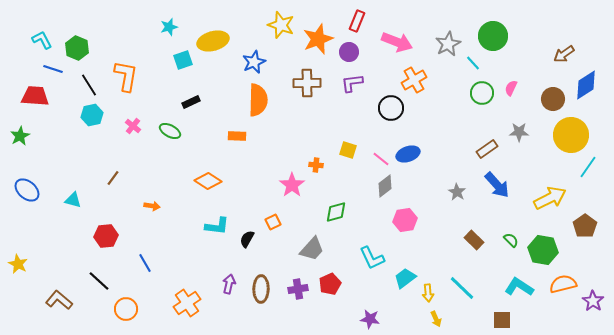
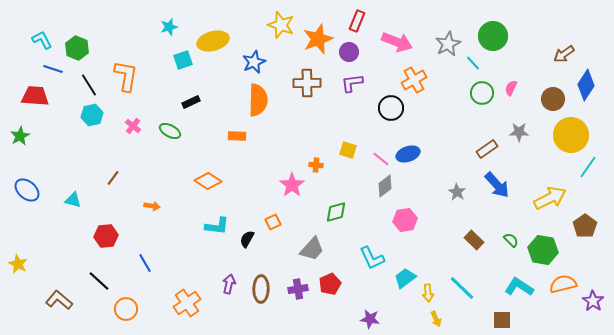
blue diamond at (586, 85): rotated 24 degrees counterclockwise
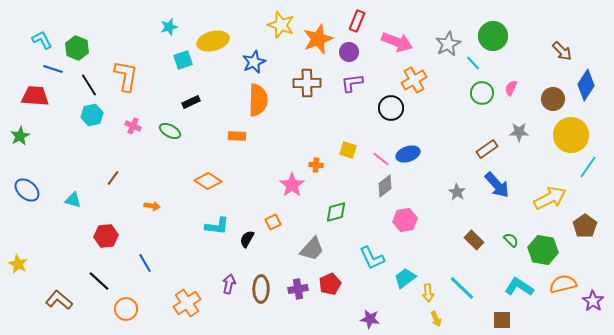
brown arrow at (564, 54): moved 2 px left, 3 px up; rotated 100 degrees counterclockwise
pink cross at (133, 126): rotated 14 degrees counterclockwise
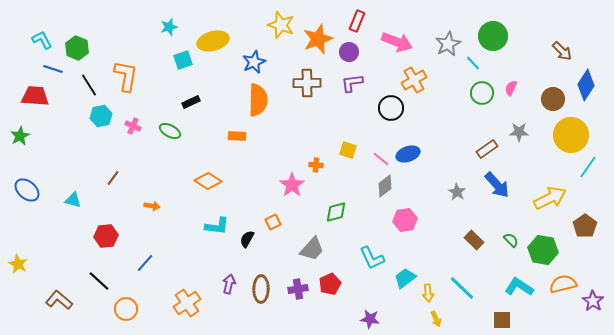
cyan hexagon at (92, 115): moved 9 px right, 1 px down
blue line at (145, 263): rotated 72 degrees clockwise
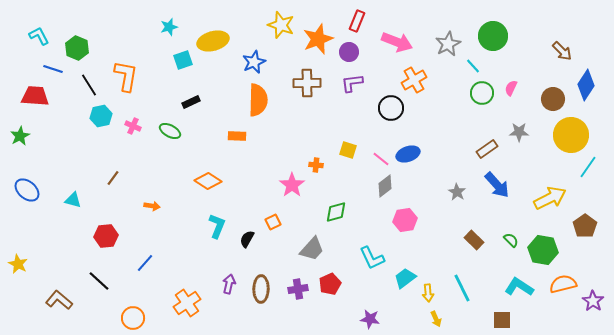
cyan L-shape at (42, 40): moved 3 px left, 4 px up
cyan line at (473, 63): moved 3 px down
cyan L-shape at (217, 226): rotated 75 degrees counterclockwise
cyan line at (462, 288): rotated 20 degrees clockwise
orange circle at (126, 309): moved 7 px right, 9 px down
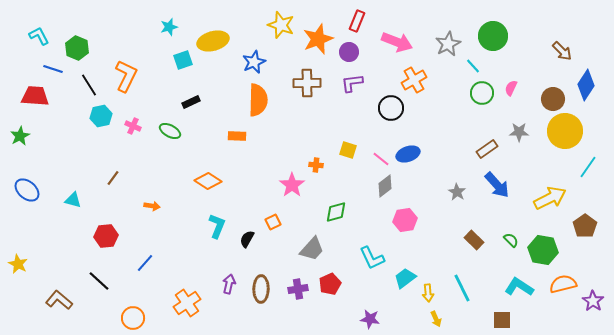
orange L-shape at (126, 76): rotated 16 degrees clockwise
yellow circle at (571, 135): moved 6 px left, 4 px up
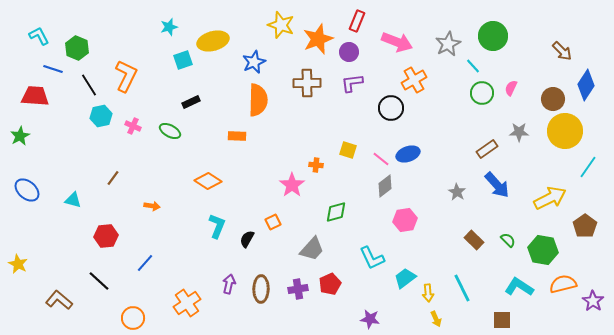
green semicircle at (511, 240): moved 3 px left
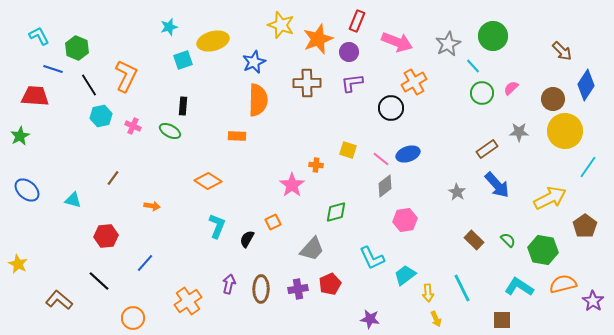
orange cross at (414, 80): moved 2 px down
pink semicircle at (511, 88): rotated 21 degrees clockwise
black rectangle at (191, 102): moved 8 px left, 4 px down; rotated 60 degrees counterclockwise
cyan trapezoid at (405, 278): moved 3 px up
orange cross at (187, 303): moved 1 px right, 2 px up
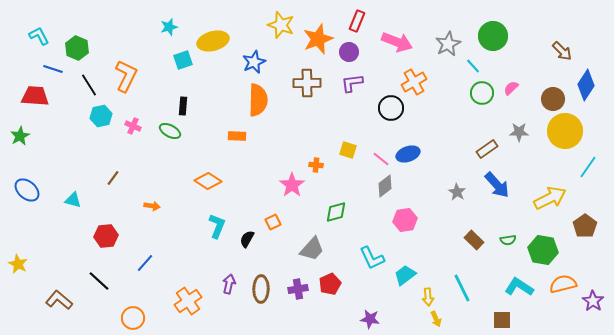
green semicircle at (508, 240): rotated 126 degrees clockwise
yellow arrow at (428, 293): moved 4 px down
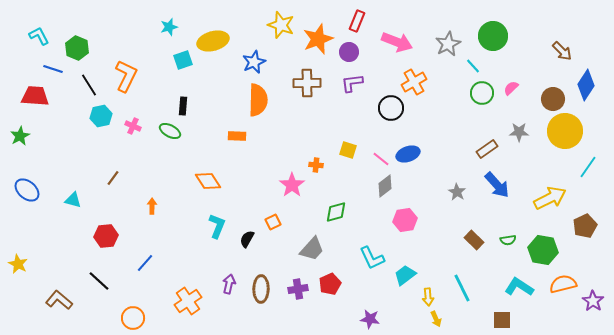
orange diamond at (208, 181): rotated 24 degrees clockwise
orange arrow at (152, 206): rotated 98 degrees counterclockwise
brown pentagon at (585, 226): rotated 10 degrees clockwise
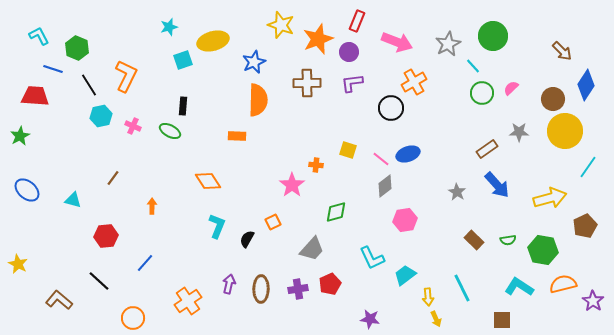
yellow arrow at (550, 198): rotated 12 degrees clockwise
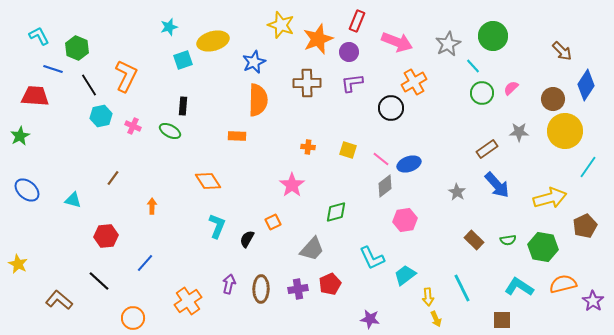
blue ellipse at (408, 154): moved 1 px right, 10 px down
orange cross at (316, 165): moved 8 px left, 18 px up
green hexagon at (543, 250): moved 3 px up
